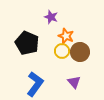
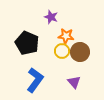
orange star: rotated 14 degrees counterclockwise
blue L-shape: moved 4 px up
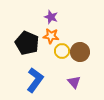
orange star: moved 15 px left
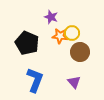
orange star: moved 9 px right
yellow circle: moved 10 px right, 18 px up
blue L-shape: rotated 15 degrees counterclockwise
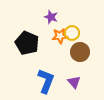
orange star: rotated 14 degrees counterclockwise
blue L-shape: moved 11 px right, 1 px down
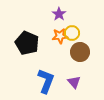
purple star: moved 8 px right, 3 px up; rotated 16 degrees clockwise
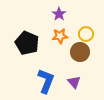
yellow circle: moved 14 px right, 1 px down
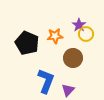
purple star: moved 20 px right, 11 px down
orange star: moved 5 px left
brown circle: moved 7 px left, 6 px down
purple triangle: moved 6 px left, 8 px down; rotated 24 degrees clockwise
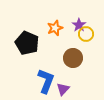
orange star: moved 8 px up; rotated 14 degrees counterclockwise
purple triangle: moved 5 px left, 1 px up
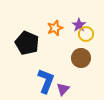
brown circle: moved 8 px right
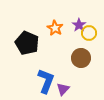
orange star: rotated 21 degrees counterclockwise
yellow circle: moved 3 px right, 1 px up
